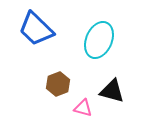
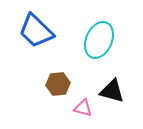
blue trapezoid: moved 2 px down
brown hexagon: rotated 15 degrees clockwise
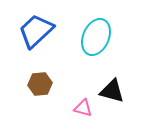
blue trapezoid: rotated 93 degrees clockwise
cyan ellipse: moved 3 px left, 3 px up
brown hexagon: moved 18 px left
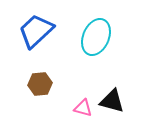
black triangle: moved 10 px down
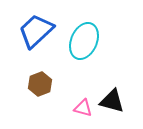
cyan ellipse: moved 12 px left, 4 px down
brown hexagon: rotated 15 degrees counterclockwise
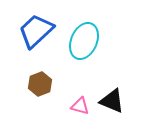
black triangle: rotated 8 degrees clockwise
pink triangle: moved 3 px left, 2 px up
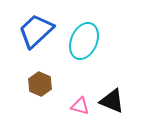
brown hexagon: rotated 15 degrees counterclockwise
